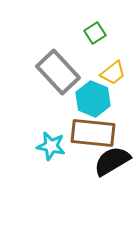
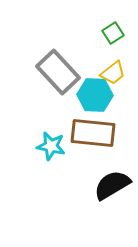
green square: moved 18 px right
cyan hexagon: moved 2 px right, 4 px up; rotated 20 degrees counterclockwise
black semicircle: moved 24 px down
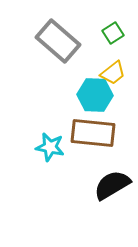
gray rectangle: moved 31 px up; rotated 6 degrees counterclockwise
cyan star: moved 1 px left, 1 px down
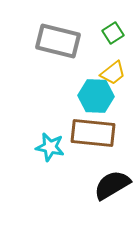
gray rectangle: rotated 27 degrees counterclockwise
cyan hexagon: moved 1 px right, 1 px down
